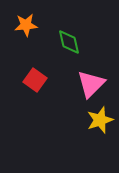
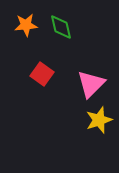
green diamond: moved 8 px left, 15 px up
red square: moved 7 px right, 6 px up
yellow star: moved 1 px left
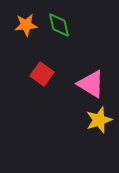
green diamond: moved 2 px left, 2 px up
pink triangle: rotated 44 degrees counterclockwise
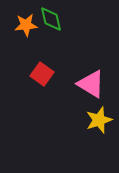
green diamond: moved 8 px left, 6 px up
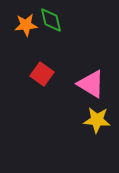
green diamond: moved 1 px down
yellow star: moved 2 px left; rotated 24 degrees clockwise
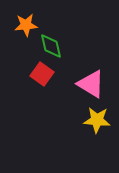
green diamond: moved 26 px down
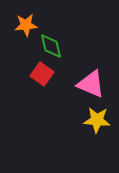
pink triangle: rotated 8 degrees counterclockwise
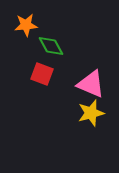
green diamond: rotated 16 degrees counterclockwise
red square: rotated 15 degrees counterclockwise
yellow star: moved 6 px left, 7 px up; rotated 20 degrees counterclockwise
